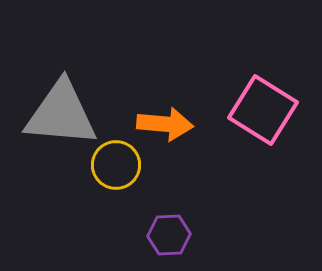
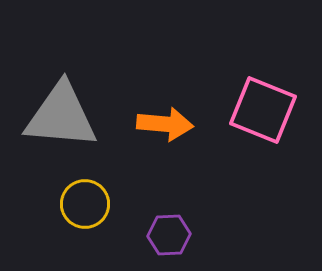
pink square: rotated 10 degrees counterclockwise
gray triangle: moved 2 px down
yellow circle: moved 31 px left, 39 px down
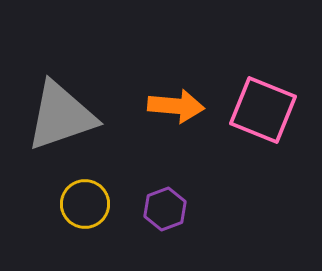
gray triangle: rotated 24 degrees counterclockwise
orange arrow: moved 11 px right, 18 px up
purple hexagon: moved 4 px left, 26 px up; rotated 18 degrees counterclockwise
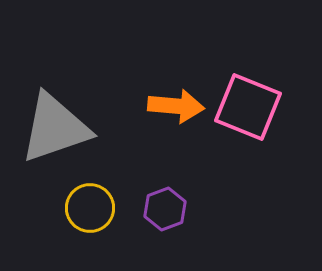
pink square: moved 15 px left, 3 px up
gray triangle: moved 6 px left, 12 px down
yellow circle: moved 5 px right, 4 px down
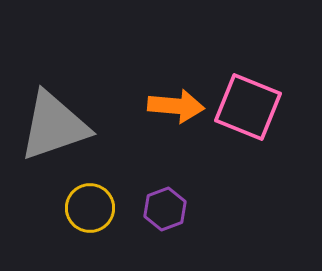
gray triangle: moved 1 px left, 2 px up
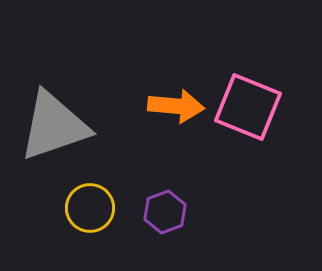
purple hexagon: moved 3 px down
